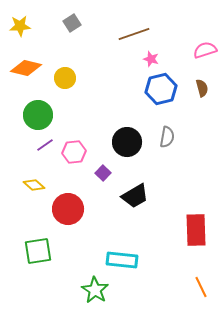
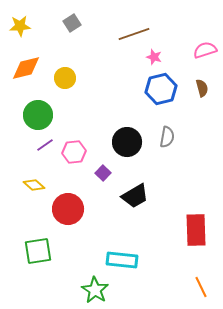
pink star: moved 3 px right, 2 px up
orange diamond: rotated 28 degrees counterclockwise
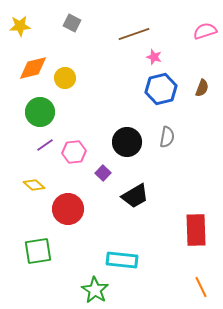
gray square: rotated 30 degrees counterclockwise
pink semicircle: moved 19 px up
orange diamond: moved 7 px right
brown semicircle: rotated 36 degrees clockwise
green circle: moved 2 px right, 3 px up
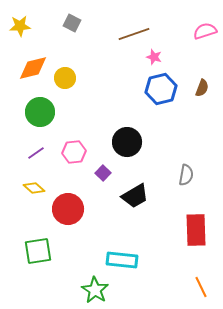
gray semicircle: moved 19 px right, 38 px down
purple line: moved 9 px left, 8 px down
yellow diamond: moved 3 px down
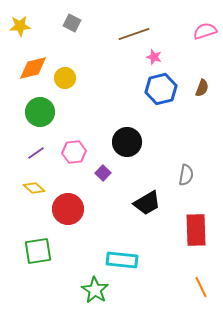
black trapezoid: moved 12 px right, 7 px down
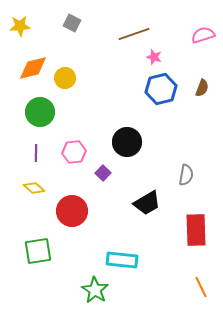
pink semicircle: moved 2 px left, 4 px down
purple line: rotated 54 degrees counterclockwise
red circle: moved 4 px right, 2 px down
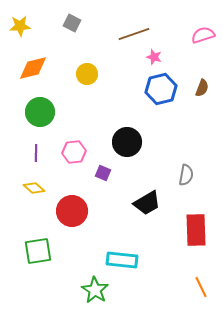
yellow circle: moved 22 px right, 4 px up
purple square: rotated 21 degrees counterclockwise
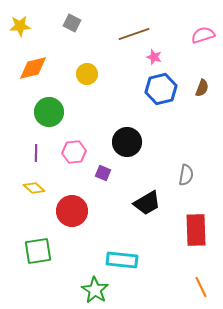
green circle: moved 9 px right
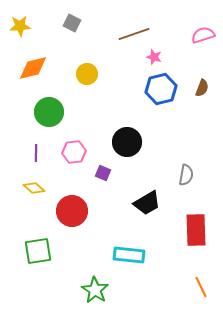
cyan rectangle: moved 7 px right, 5 px up
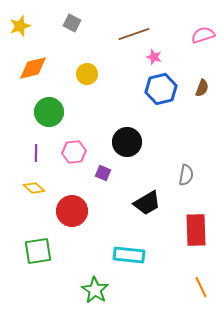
yellow star: rotated 15 degrees counterclockwise
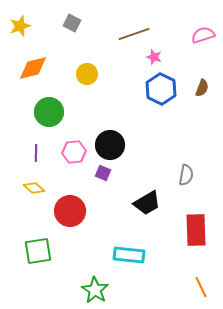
blue hexagon: rotated 20 degrees counterclockwise
black circle: moved 17 px left, 3 px down
red circle: moved 2 px left
